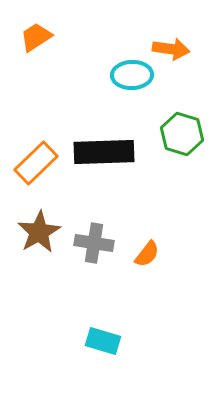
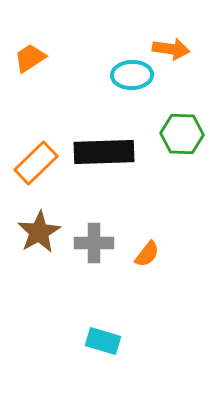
orange trapezoid: moved 6 px left, 21 px down
green hexagon: rotated 15 degrees counterclockwise
gray cross: rotated 9 degrees counterclockwise
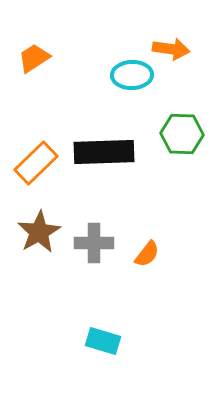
orange trapezoid: moved 4 px right
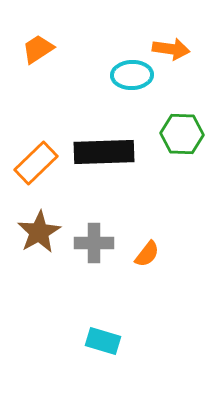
orange trapezoid: moved 4 px right, 9 px up
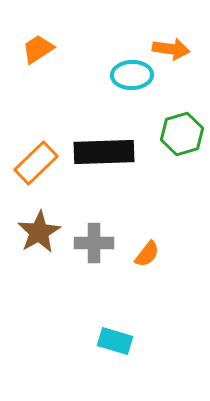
green hexagon: rotated 18 degrees counterclockwise
cyan rectangle: moved 12 px right
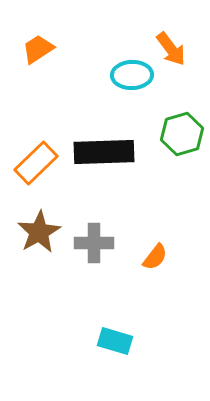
orange arrow: rotated 45 degrees clockwise
orange semicircle: moved 8 px right, 3 px down
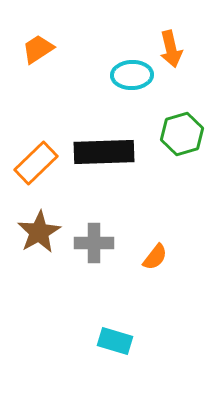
orange arrow: rotated 24 degrees clockwise
